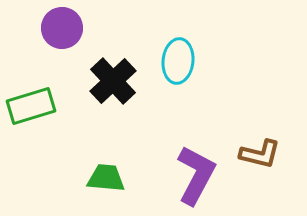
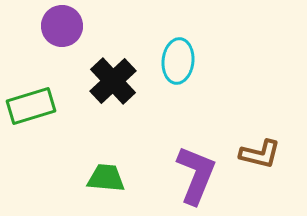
purple circle: moved 2 px up
purple L-shape: rotated 6 degrees counterclockwise
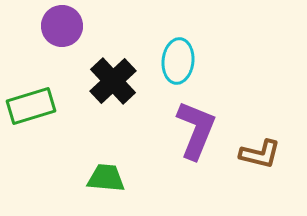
purple L-shape: moved 45 px up
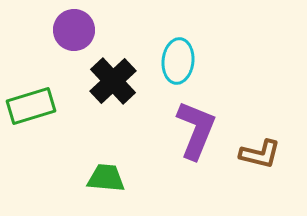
purple circle: moved 12 px right, 4 px down
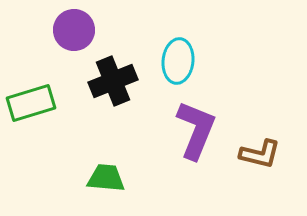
black cross: rotated 21 degrees clockwise
green rectangle: moved 3 px up
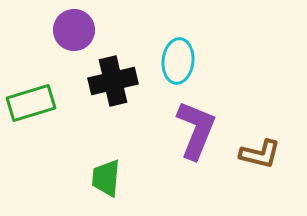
black cross: rotated 9 degrees clockwise
green trapezoid: rotated 90 degrees counterclockwise
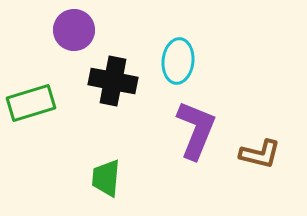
black cross: rotated 24 degrees clockwise
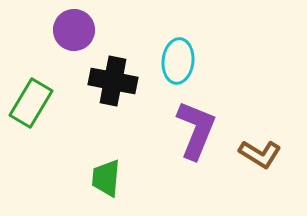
green rectangle: rotated 42 degrees counterclockwise
brown L-shape: rotated 18 degrees clockwise
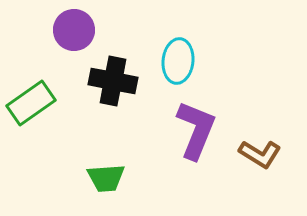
green rectangle: rotated 24 degrees clockwise
green trapezoid: rotated 99 degrees counterclockwise
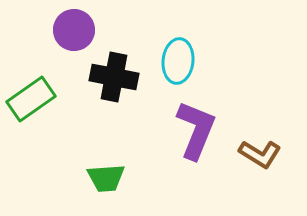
black cross: moved 1 px right, 4 px up
green rectangle: moved 4 px up
